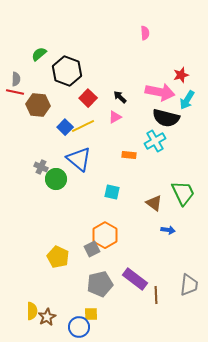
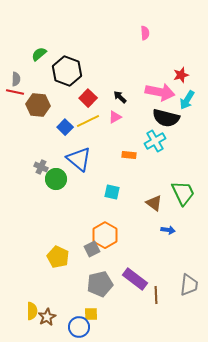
yellow line: moved 5 px right, 5 px up
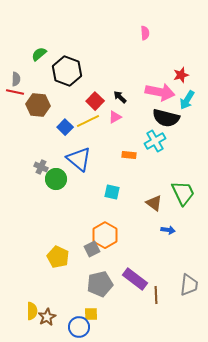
red square: moved 7 px right, 3 px down
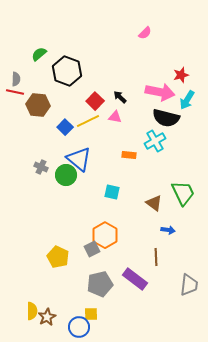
pink semicircle: rotated 48 degrees clockwise
pink triangle: rotated 40 degrees clockwise
green circle: moved 10 px right, 4 px up
brown line: moved 38 px up
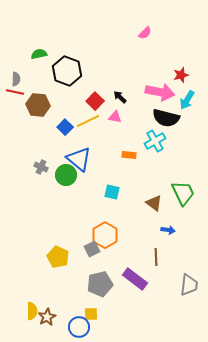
green semicircle: rotated 28 degrees clockwise
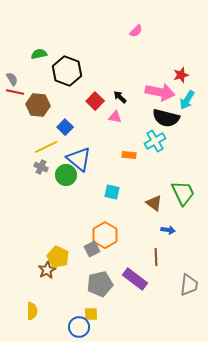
pink semicircle: moved 9 px left, 2 px up
gray semicircle: moved 4 px left; rotated 32 degrees counterclockwise
yellow line: moved 42 px left, 26 px down
brown star: moved 47 px up
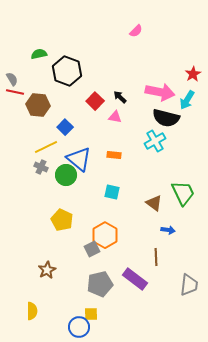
red star: moved 12 px right, 1 px up; rotated 14 degrees counterclockwise
orange rectangle: moved 15 px left
yellow pentagon: moved 4 px right, 37 px up
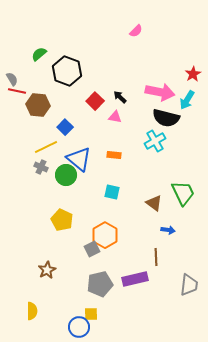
green semicircle: rotated 28 degrees counterclockwise
red line: moved 2 px right, 1 px up
purple rectangle: rotated 50 degrees counterclockwise
